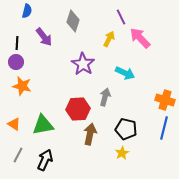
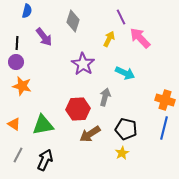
brown arrow: rotated 135 degrees counterclockwise
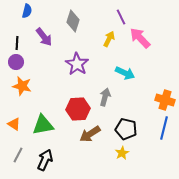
purple star: moved 6 px left
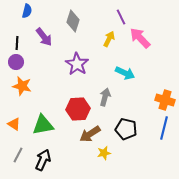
yellow star: moved 18 px left; rotated 16 degrees clockwise
black arrow: moved 2 px left
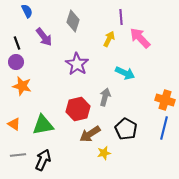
blue semicircle: rotated 40 degrees counterclockwise
purple line: rotated 21 degrees clockwise
black line: rotated 24 degrees counterclockwise
red hexagon: rotated 10 degrees counterclockwise
black pentagon: rotated 15 degrees clockwise
gray line: rotated 56 degrees clockwise
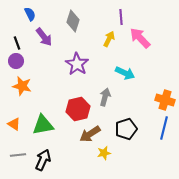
blue semicircle: moved 3 px right, 3 px down
purple circle: moved 1 px up
black pentagon: rotated 25 degrees clockwise
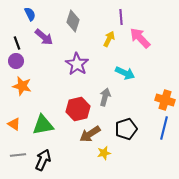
purple arrow: rotated 12 degrees counterclockwise
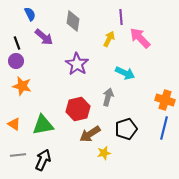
gray diamond: rotated 10 degrees counterclockwise
gray arrow: moved 3 px right
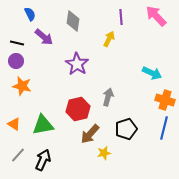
pink arrow: moved 16 px right, 22 px up
black line: rotated 56 degrees counterclockwise
cyan arrow: moved 27 px right
brown arrow: rotated 15 degrees counterclockwise
gray line: rotated 42 degrees counterclockwise
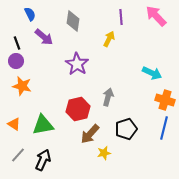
black line: rotated 56 degrees clockwise
